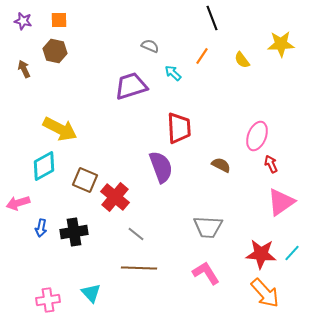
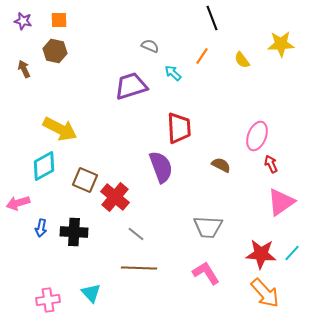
black cross: rotated 12 degrees clockwise
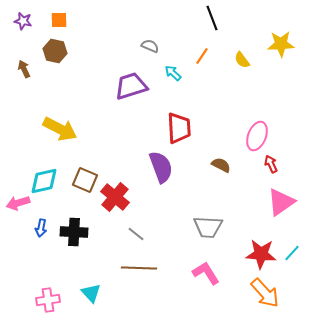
cyan diamond: moved 15 px down; rotated 16 degrees clockwise
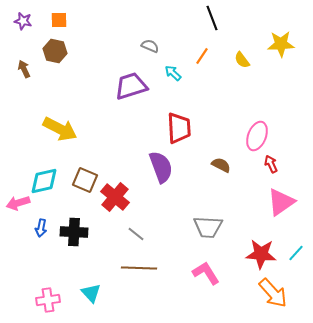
cyan line: moved 4 px right
orange arrow: moved 8 px right
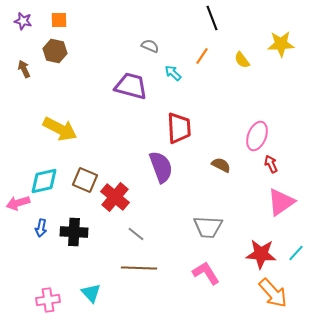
purple trapezoid: rotated 32 degrees clockwise
